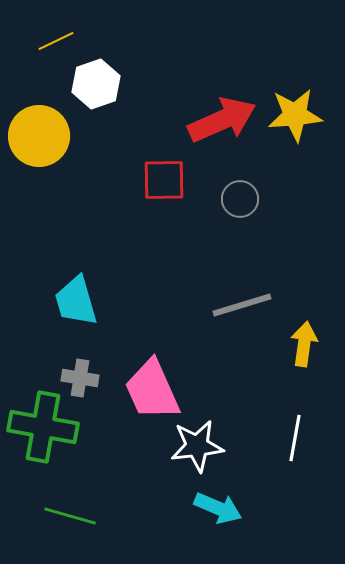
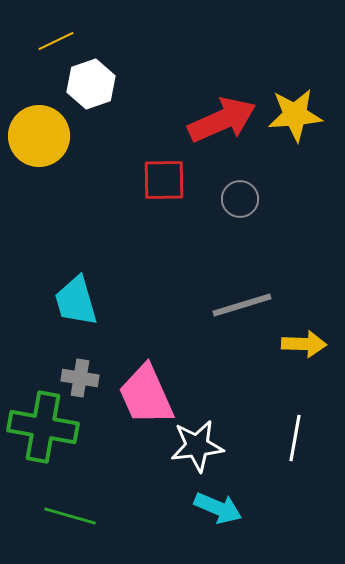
white hexagon: moved 5 px left
yellow arrow: rotated 84 degrees clockwise
pink trapezoid: moved 6 px left, 5 px down
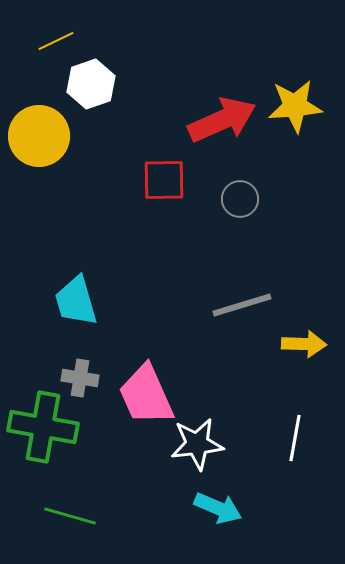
yellow star: moved 9 px up
white star: moved 2 px up
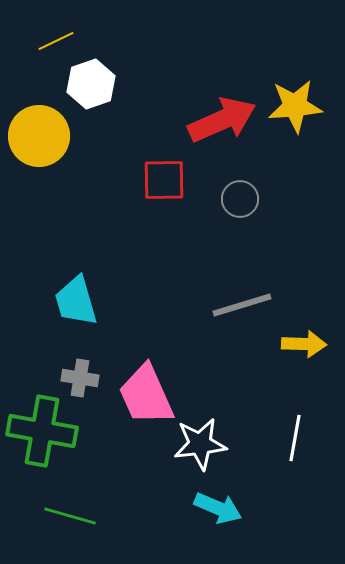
green cross: moved 1 px left, 4 px down
white star: moved 3 px right
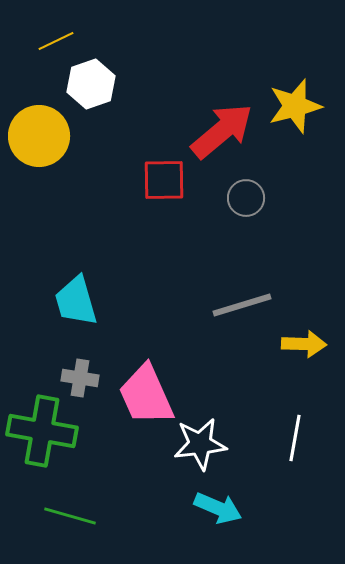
yellow star: rotated 10 degrees counterclockwise
red arrow: moved 11 px down; rotated 16 degrees counterclockwise
gray circle: moved 6 px right, 1 px up
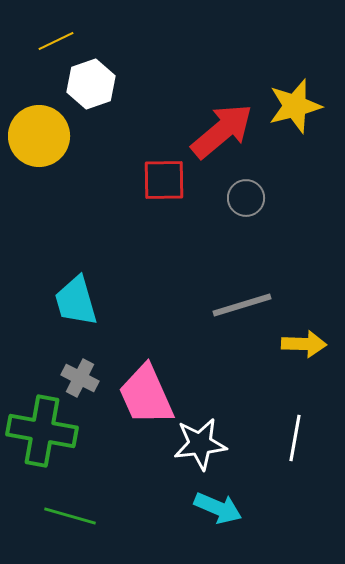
gray cross: rotated 18 degrees clockwise
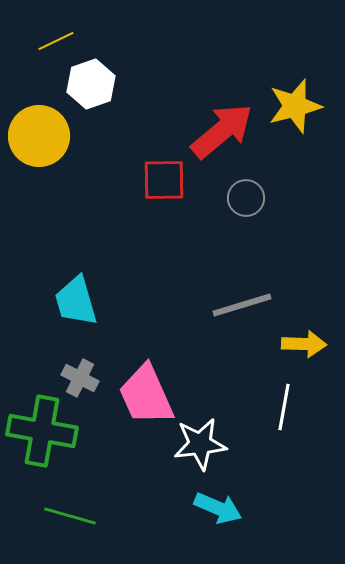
white line: moved 11 px left, 31 px up
